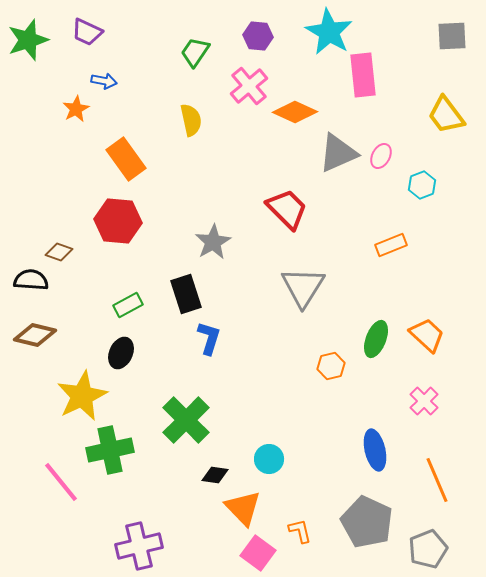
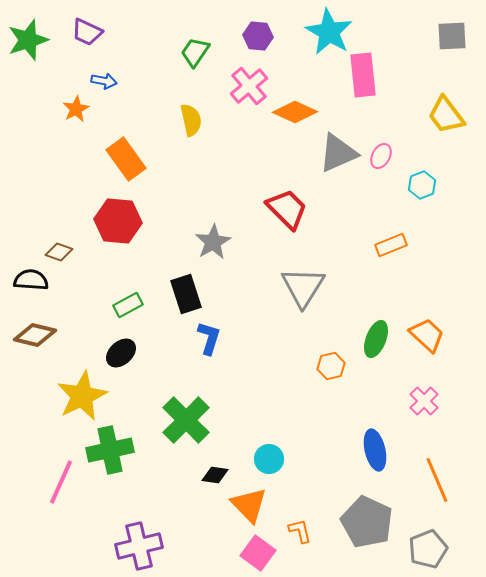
black ellipse at (121, 353): rotated 24 degrees clockwise
pink line at (61, 482): rotated 63 degrees clockwise
orange triangle at (243, 508): moved 6 px right, 3 px up
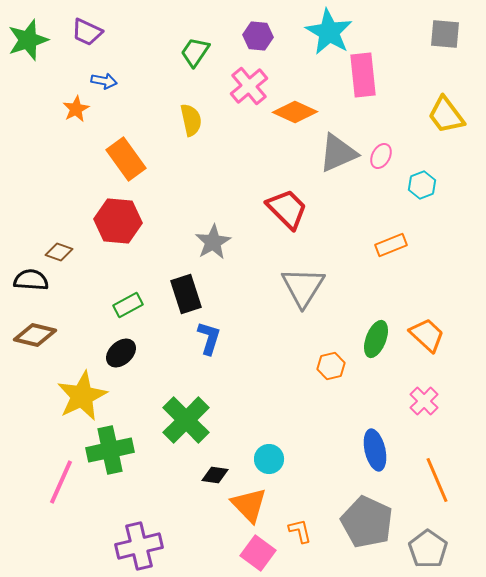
gray square at (452, 36): moved 7 px left, 2 px up; rotated 8 degrees clockwise
gray pentagon at (428, 549): rotated 15 degrees counterclockwise
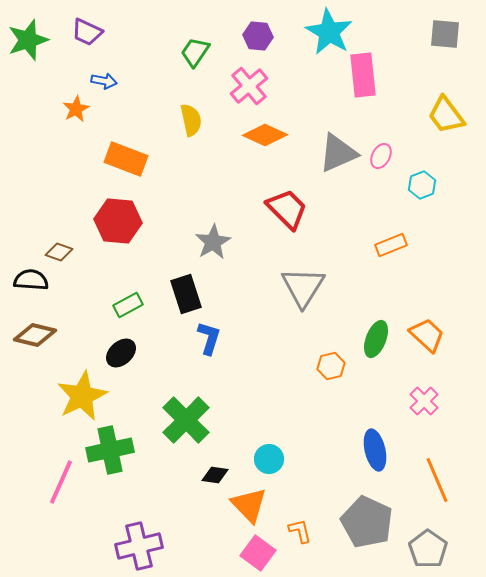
orange diamond at (295, 112): moved 30 px left, 23 px down
orange rectangle at (126, 159): rotated 33 degrees counterclockwise
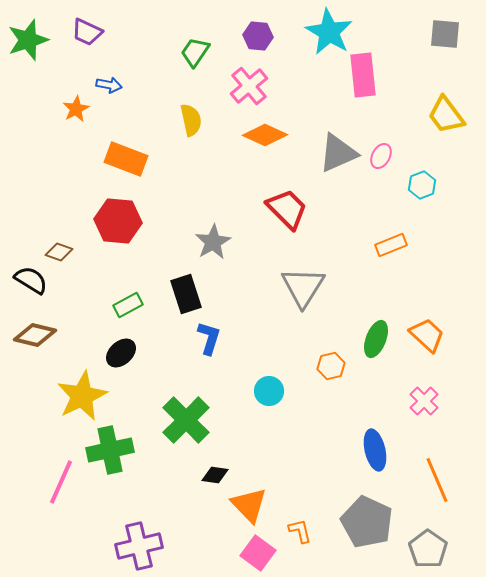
blue arrow at (104, 81): moved 5 px right, 4 px down
black semicircle at (31, 280): rotated 28 degrees clockwise
cyan circle at (269, 459): moved 68 px up
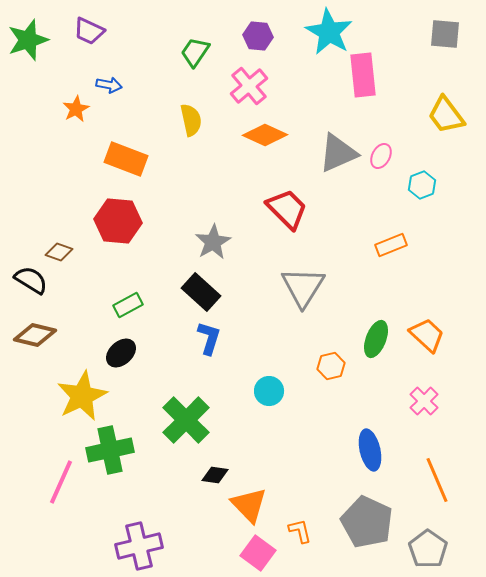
purple trapezoid at (87, 32): moved 2 px right, 1 px up
black rectangle at (186, 294): moved 15 px right, 2 px up; rotated 30 degrees counterclockwise
blue ellipse at (375, 450): moved 5 px left
